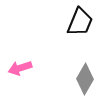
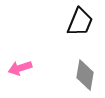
gray diamond: moved 4 px up; rotated 20 degrees counterclockwise
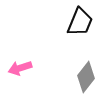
gray diamond: moved 1 px right, 2 px down; rotated 28 degrees clockwise
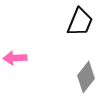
pink arrow: moved 5 px left, 10 px up; rotated 15 degrees clockwise
